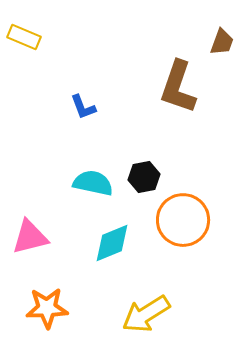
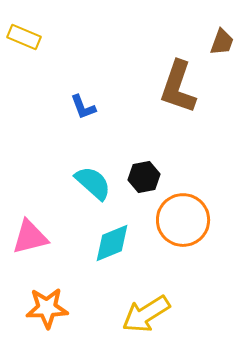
cyan semicircle: rotated 30 degrees clockwise
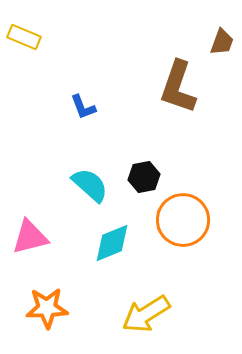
cyan semicircle: moved 3 px left, 2 px down
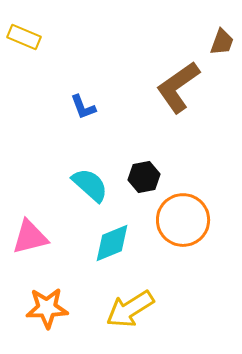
brown L-shape: rotated 36 degrees clockwise
yellow arrow: moved 16 px left, 5 px up
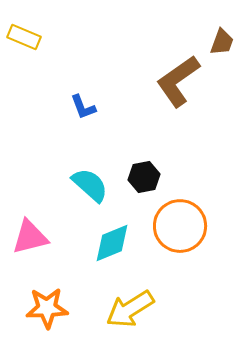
brown L-shape: moved 6 px up
orange circle: moved 3 px left, 6 px down
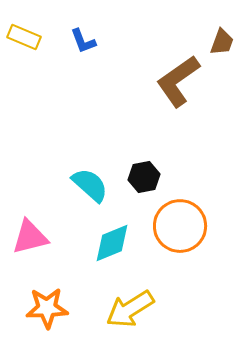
blue L-shape: moved 66 px up
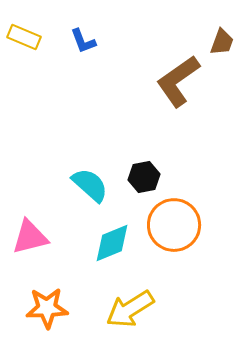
orange circle: moved 6 px left, 1 px up
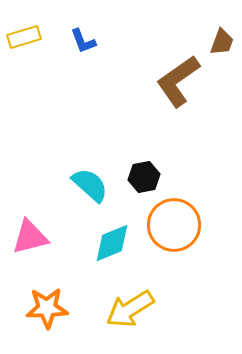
yellow rectangle: rotated 40 degrees counterclockwise
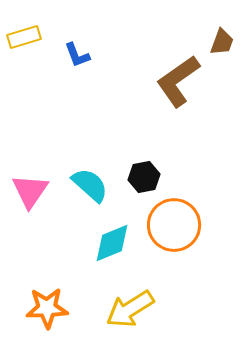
blue L-shape: moved 6 px left, 14 px down
pink triangle: moved 46 px up; rotated 42 degrees counterclockwise
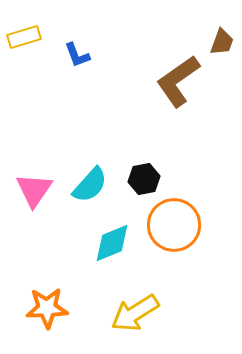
black hexagon: moved 2 px down
cyan semicircle: rotated 90 degrees clockwise
pink triangle: moved 4 px right, 1 px up
yellow arrow: moved 5 px right, 4 px down
